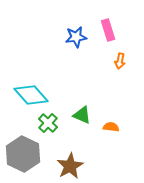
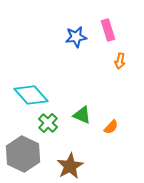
orange semicircle: rotated 126 degrees clockwise
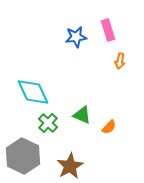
cyan diamond: moved 2 px right, 3 px up; rotated 16 degrees clockwise
orange semicircle: moved 2 px left
gray hexagon: moved 2 px down
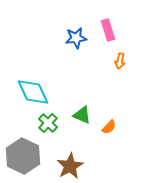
blue star: moved 1 px down
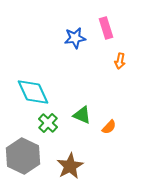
pink rectangle: moved 2 px left, 2 px up
blue star: moved 1 px left
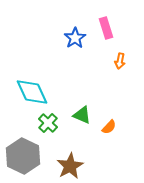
blue star: rotated 25 degrees counterclockwise
cyan diamond: moved 1 px left
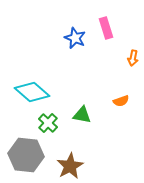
blue star: rotated 15 degrees counterclockwise
orange arrow: moved 13 px right, 3 px up
cyan diamond: rotated 24 degrees counterclockwise
green triangle: rotated 12 degrees counterclockwise
orange semicircle: moved 12 px right, 26 px up; rotated 28 degrees clockwise
gray hexagon: moved 3 px right, 1 px up; rotated 20 degrees counterclockwise
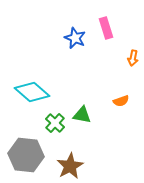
green cross: moved 7 px right
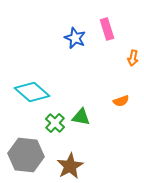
pink rectangle: moved 1 px right, 1 px down
green triangle: moved 1 px left, 2 px down
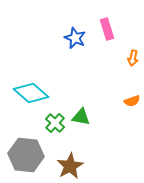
cyan diamond: moved 1 px left, 1 px down
orange semicircle: moved 11 px right
